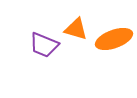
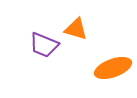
orange ellipse: moved 1 px left, 29 px down
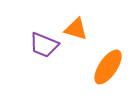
orange ellipse: moved 5 px left, 1 px up; rotated 36 degrees counterclockwise
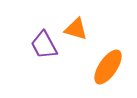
purple trapezoid: rotated 40 degrees clockwise
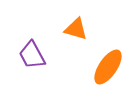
purple trapezoid: moved 12 px left, 10 px down
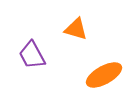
orange ellipse: moved 4 px left, 8 px down; rotated 27 degrees clockwise
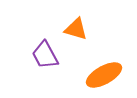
purple trapezoid: moved 13 px right
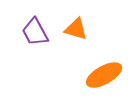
purple trapezoid: moved 10 px left, 23 px up
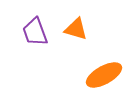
purple trapezoid: rotated 8 degrees clockwise
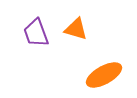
purple trapezoid: moved 1 px right, 1 px down
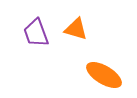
orange ellipse: rotated 60 degrees clockwise
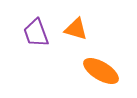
orange ellipse: moved 3 px left, 4 px up
